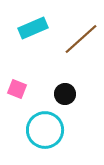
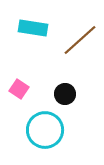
cyan rectangle: rotated 32 degrees clockwise
brown line: moved 1 px left, 1 px down
pink square: moved 2 px right; rotated 12 degrees clockwise
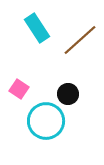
cyan rectangle: moved 4 px right; rotated 48 degrees clockwise
black circle: moved 3 px right
cyan circle: moved 1 px right, 9 px up
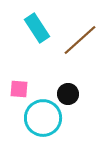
pink square: rotated 30 degrees counterclockwise
cyan circle: moved 3 px left, 3 px up
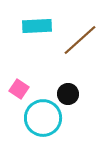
cyan rectangle: moved 2 px up; rotated 60 degrees counterclockwise
pink square: rotated 30 degrees clockwise
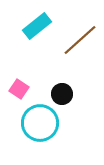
cyan rectangle: rotated 36 degrees counterclockwise
black circle: moved 6 px left
cyan circle: moved 3 px left, 5 px down
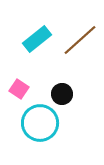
cyan rectangle: moved 13 px down
